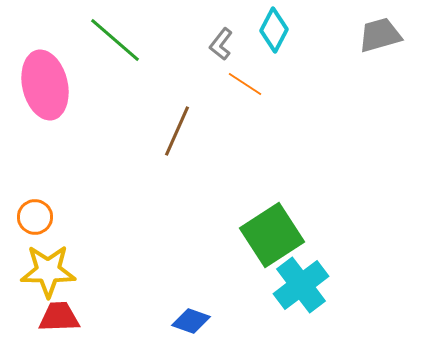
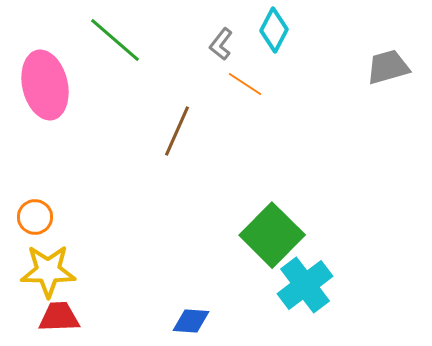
gray trapezoid: moved 8 px right, 32 px down
green square: rotated 12 degrees counterclockwise
cyan cross: moved 4 px right
blue diamond: rotated 15 degrees counterclockwise
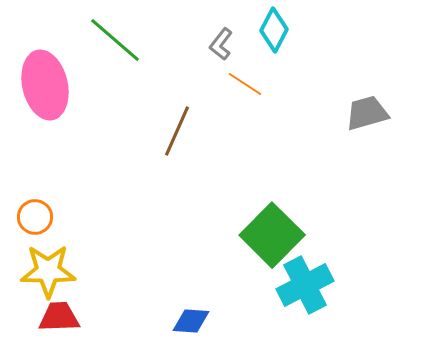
gray trapezoid: moved 21 px left, 46 px down
cyan cross: rotated 10 degrees clockwise
